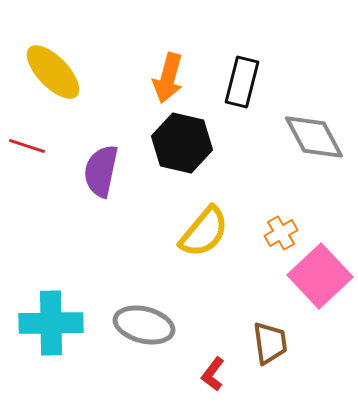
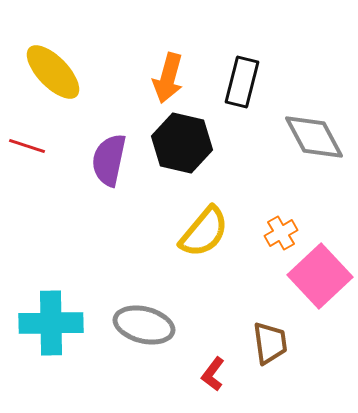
purple semicircle: moved 8 px right, 11 px up
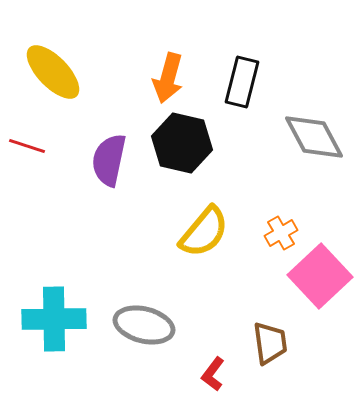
cyan cross: moved 3 px right, 4 px up
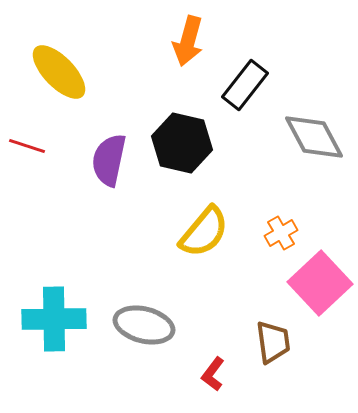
yellow ellipse: moved 6 px right
orange arrow: moved 20 px right, 37 px up
black rectangle: moved 3 px right, 3 px down; rotated 24 degrees clockwise
pink square: moved 7 px down
brown trapezoid: moved 3 px right, 1 px up
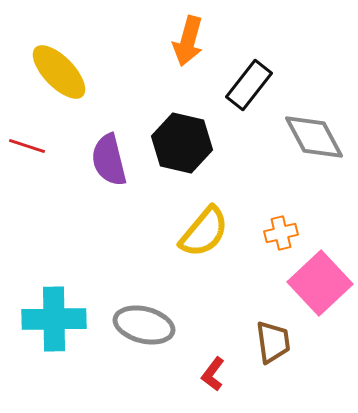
black rectangle: moved 4 px right
purple semicircle: rotated 26 degrees counterclockwise
orange cross: rotated 16 degrees clockwise
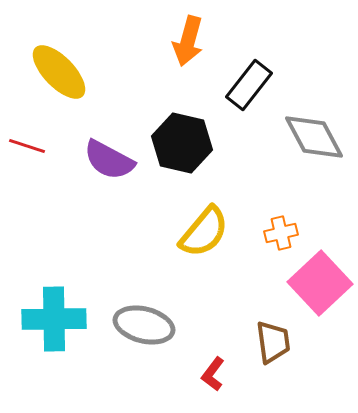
purple semicircle: rotated 48 degrees counterclockwise
